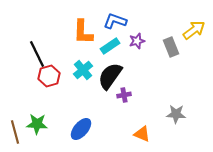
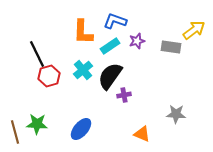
gray rectangle: rotated 60 degrees counterclockwise
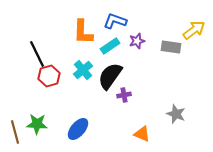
gray star: rotated 18 degrees clockwise
blue ellipse: moved 3 px left
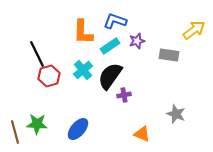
gray rectangle: moved 2 px left, 8 px down
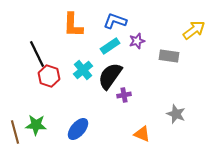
orange L-shape: moved 10 px left, 7 px up
gray rectangle: moved 1 px down
red hexagon: rotated 25 degrees counterclockwise
green star: moved 1 px left, 1 px down
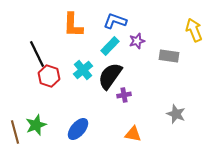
yellow arrow: rotated 75 degrees counterclockwise
cyan rectangle: rotated 12 degrees counterclockwise
green star: rotated 25 degrees counterclockwise
orange triangle: moved 9 px left; rotated 12 degrees counterclockwise
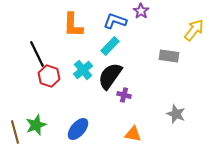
yellow arrow: rotated 60 degrees clockwise
purple star: moved 4 px right, 30 px up; rotated 21 degrees counterclockwise
purple cross: rotated 24 degrees clockwise
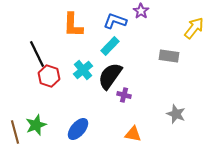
yellow arrow: moved 2 px up
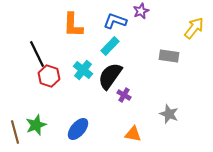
purple star: rotated 14 degrees clockwise
cyan cross: rotated 12 degrees counterclockwise
purple cross: rotated 16 degrees clockwise
gray star: moved 7 px left
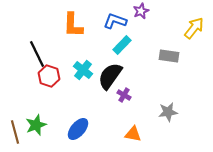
cyan rectangle: moved 12 px right, 1 px up
gray star: moved 1 px left, 2 px up; rotated 30 degrees counterclockwise
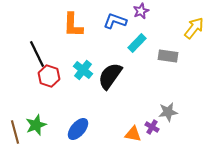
cyan rectangle: moved 15 px right, 2 px up
gray rectangle: moved 1 px left
purple cross: moved 28 px right, 32 px down
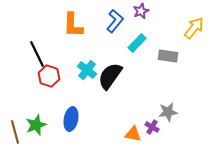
blue L-shape: rotated 110 degrees clockwise
cyan cross: moved 4 px right
blue ellipse: moved 7 px left, 10 px up; rotated 30 degrees counterclockwise
